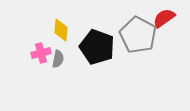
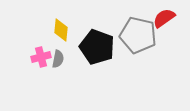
gray pentagon: rotated 15 degrees counterclockwise
pink cross: moved 4 px down
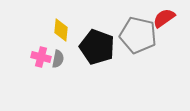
pink cross: rotated 30 degrees clockwise
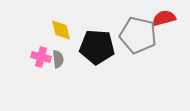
red semicircle: rotated 20 degrees clockwise
yellow diamond: rotated 20 degrees counterclockwise
black pentagon: rotated 16 degrees counterclockwise
gray semicircle: rotated 18 degrees counterclockwise
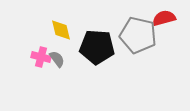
gray semicircle: moved 1 px left; rotated 30 degrees counterclockwise
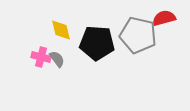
black pentagon: moved 4 px up
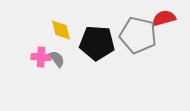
pink cross: rotated 12 degrees counterclockwise
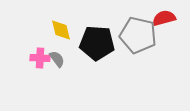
pink cross: moved 1 px left, 1 px down
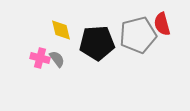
red semicircle: moved 2 px left, 6 px down; rotated 90 degrees counterclockwise
gray pentagon: rotated 27 degrees counterclockwise
black pentagon: rotated 8 degrees counterclockwise
pink cross: rotated 12 degrees clockwise
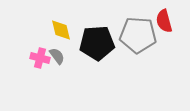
red semicircle: moved 2 px right, 3 px up
gray pentagon: rotated 18 degrees clockwise
gray semicircle: moved 3 px up
